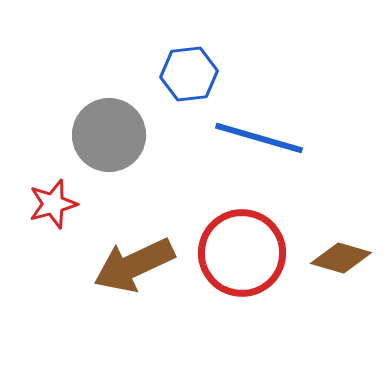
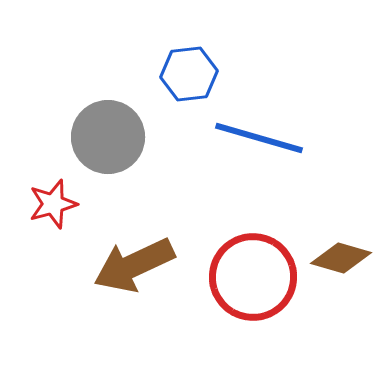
gray circle: moved 1 px left, 2 px down
red circle: moved 11 px right, 24 px down
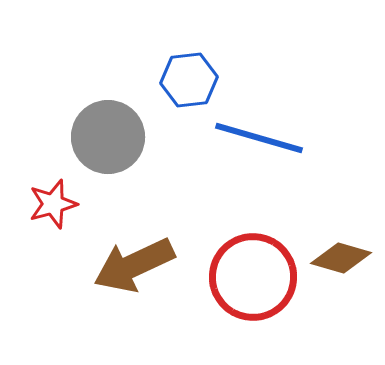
blue hexagon: moved 6 px down
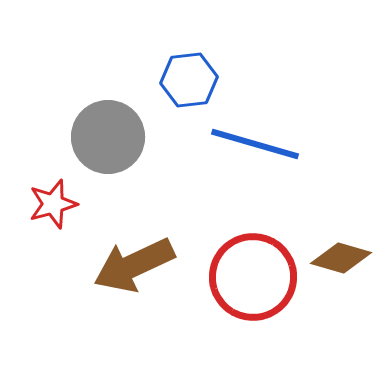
blue line: moved 4 px left, 6 px down
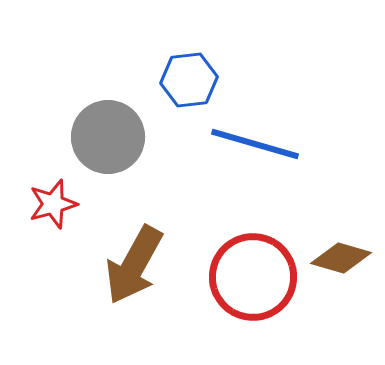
brown arrow: rotated 36 degrees counterclockwise
